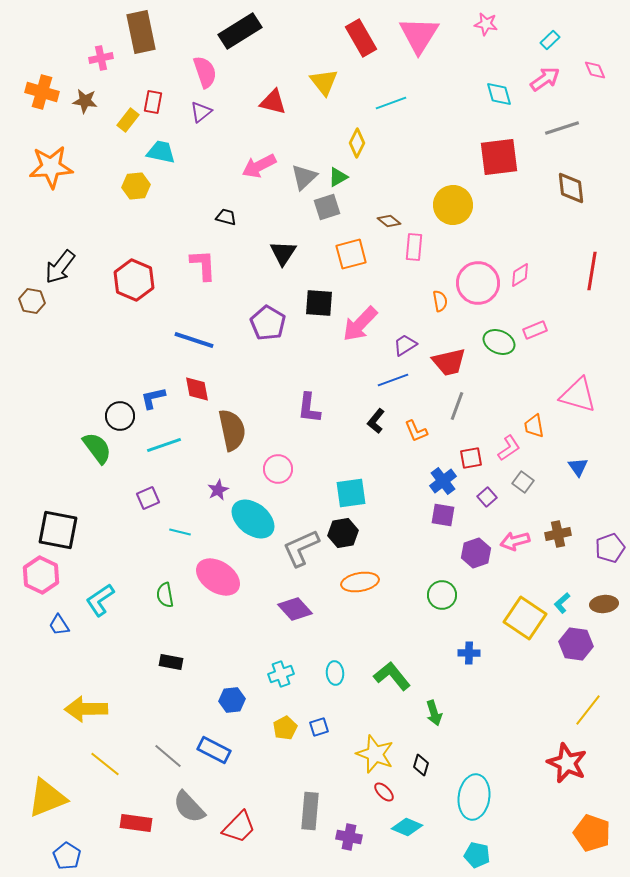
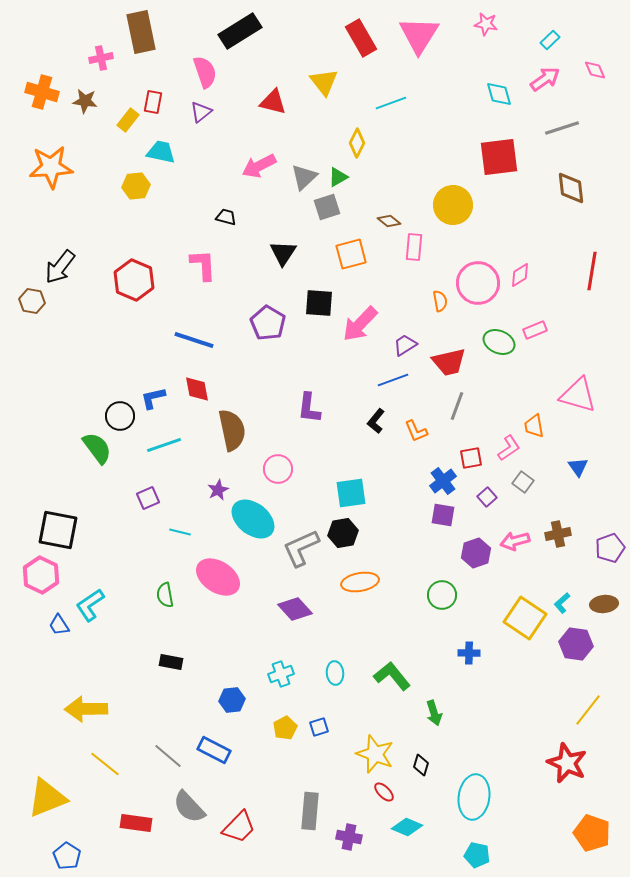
cyan L-shape at (100, 600): moved 10 px left, 5 px down
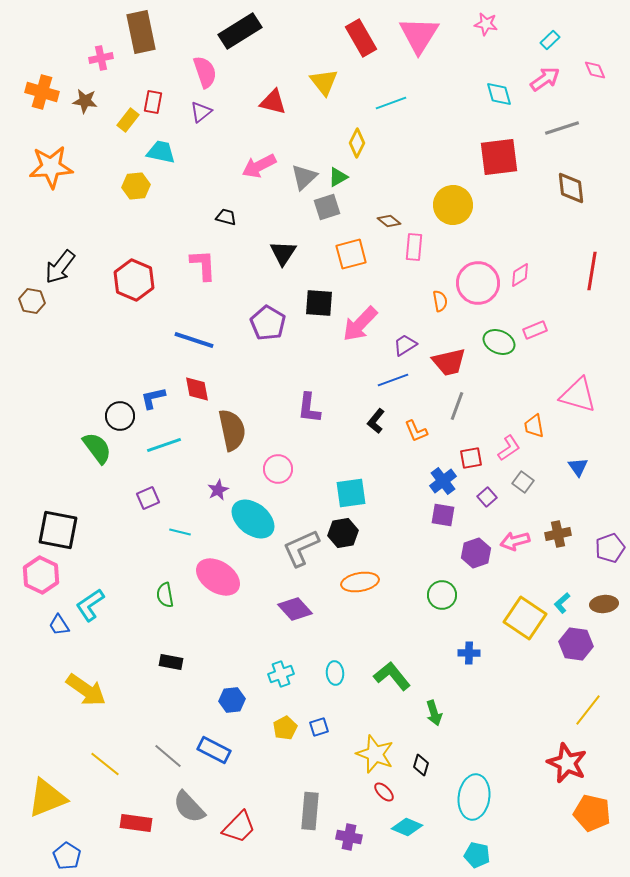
yellow arrow at (86, 709): moved 19 px up; rotated 144 degrees counterclockwise
orange pentagon at (592, 833): moved 20 px up; rotated 6 degrees counterclockwise
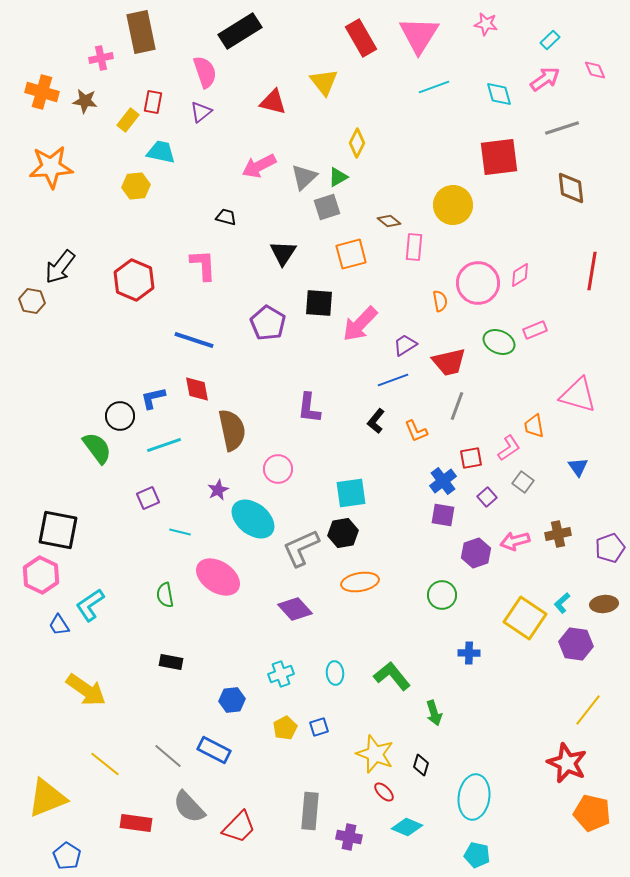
cyan line at (391, 103): moved 43 px right, 16 px up
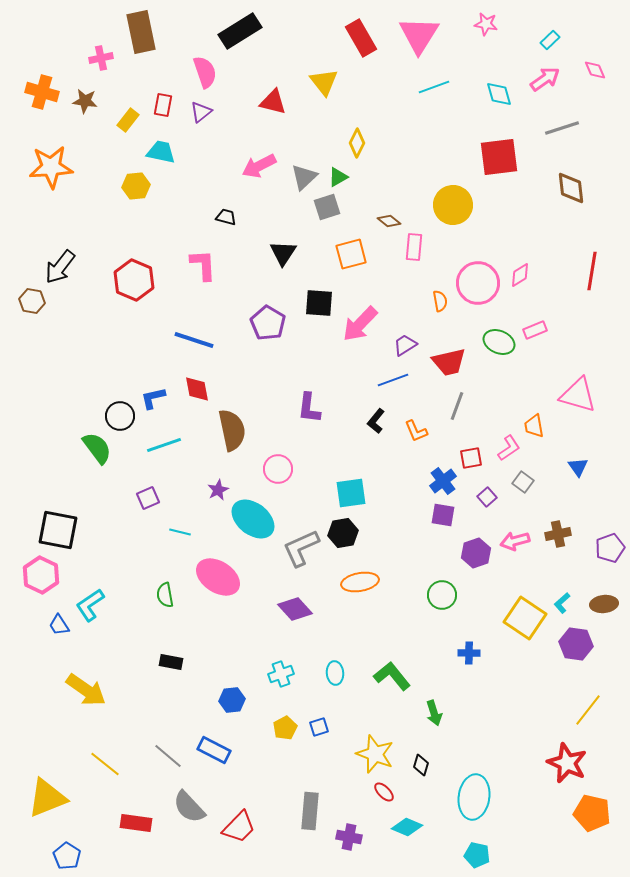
red rectangle at (153, 102): moved 10 px right, 3 px down
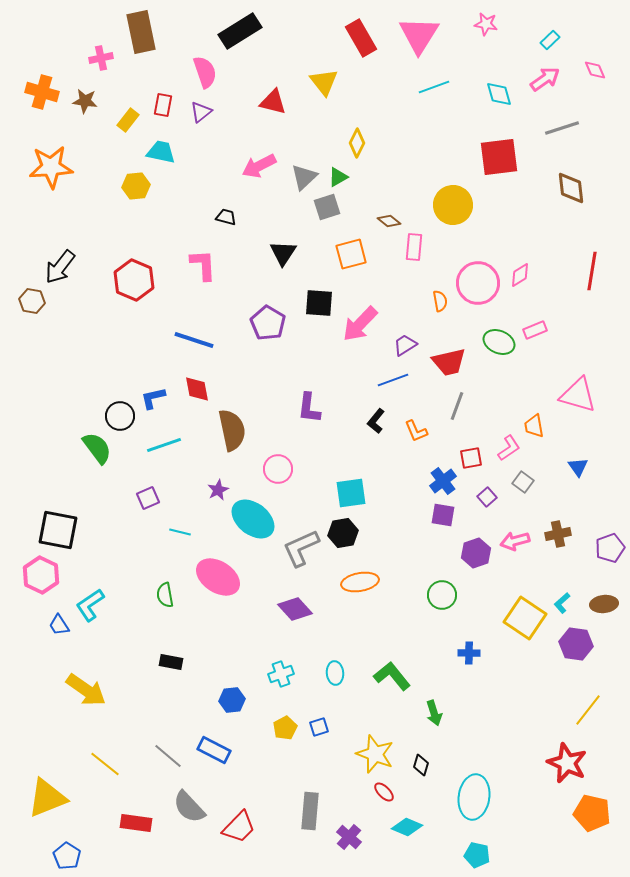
purple cross at (349, 837): rotated 30 degrees clockwise
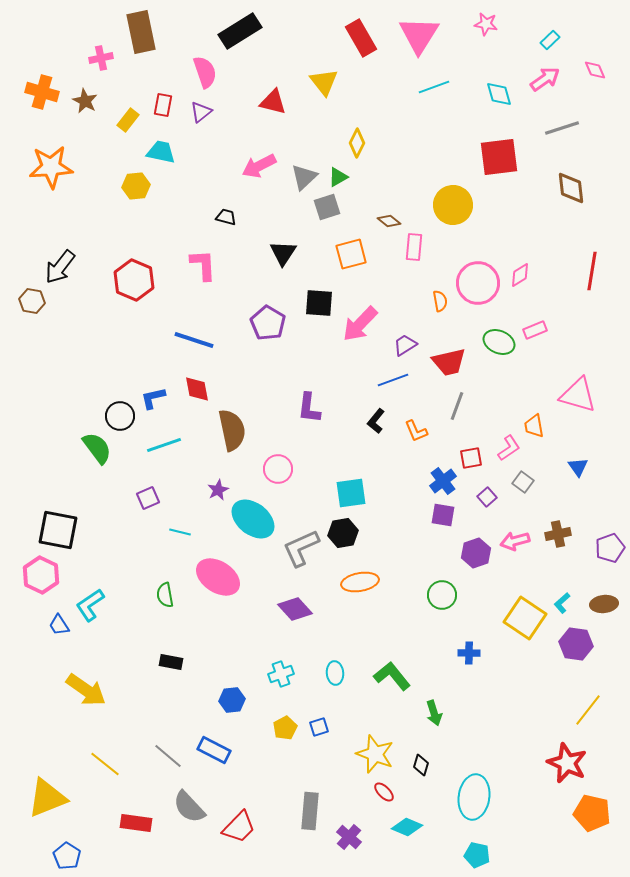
brown star at (85, 101): rotated 20 degrees clockwise
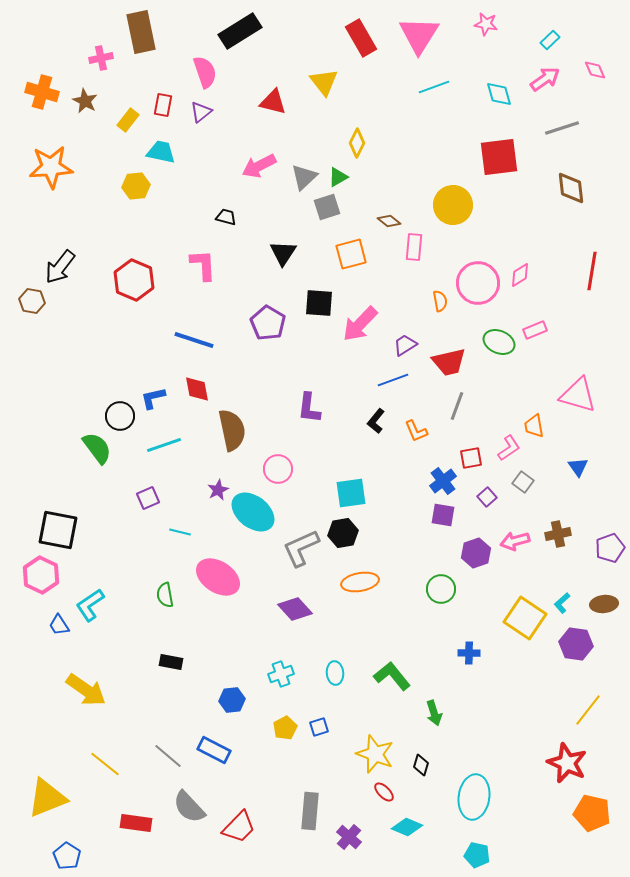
cyan ellipse at (253, 519): moved 7 px up
green circle at (442, 595): moved 1 px left, 6 px up
